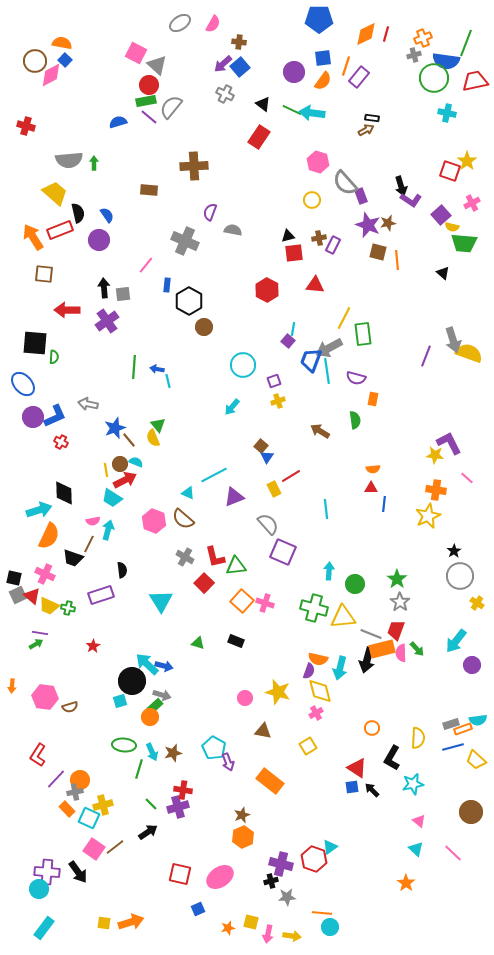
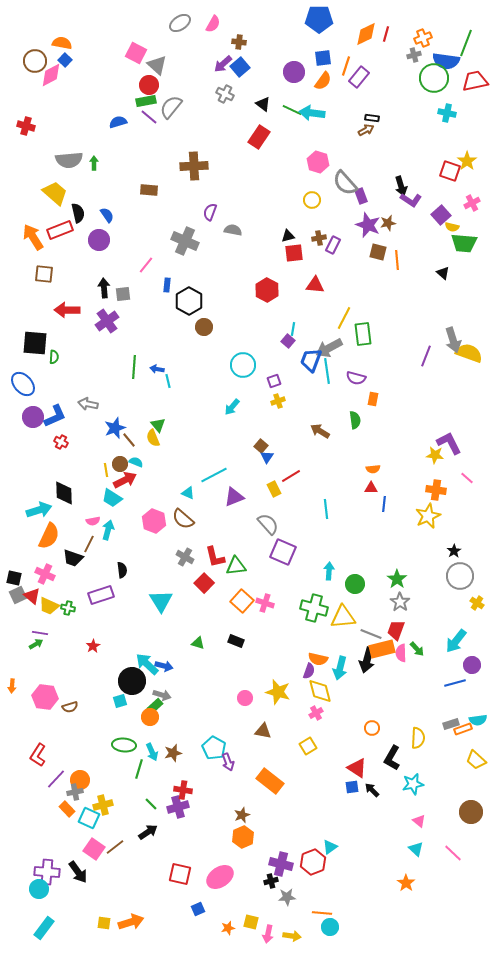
blue line at (453, 747): moved 2 px right, 64 px up
red hexagon at (314, 859): moved 1 px left, 3 px down; rotated 20 degrees clockwise
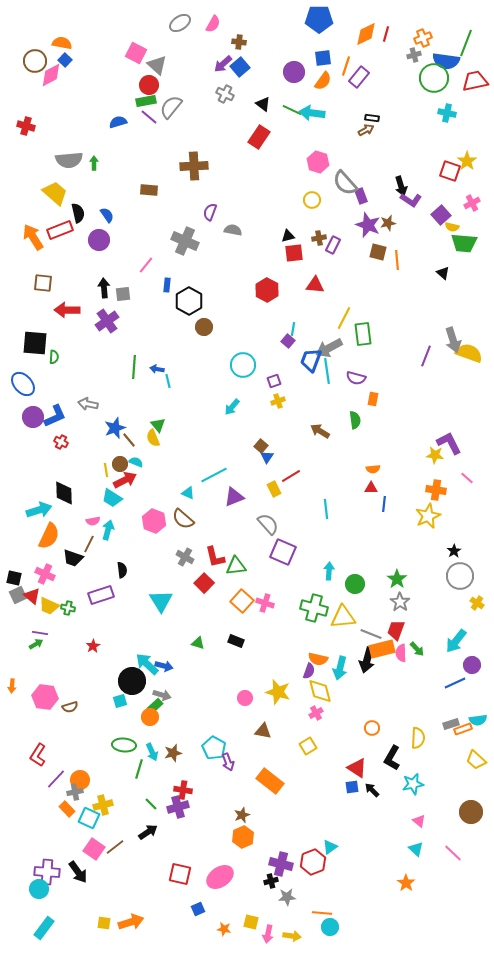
brown square at (44, 274): moved 1 px left, 9 px down
blue line at (455, 683): rotated 10 degrees counterclockwise
orange star at (228, 928): moved 4 px left, 1 px down; rotated 24 degrees clockwise
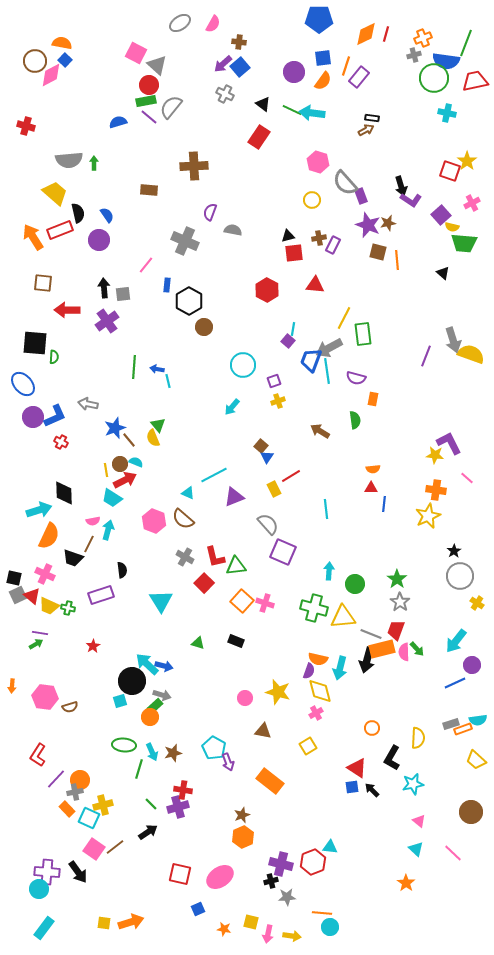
yellow semicircle at (469, 353): moved 2 px right, 1 px down
pink semicircle at (401, 653): moved 3 px right, 1 px up
cyan triangle at (330, 847): rotated 42 degrees clockwise
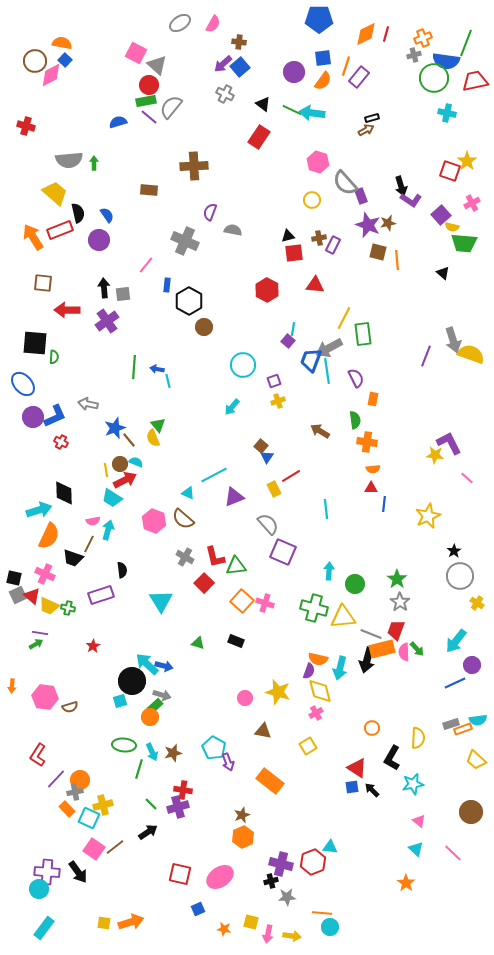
black rectangle at (372, 118): rotated 24 degrees counterclockwise
purple semicircle at (356, 378): rotated 132 degrees counterclockwise
orange cross at (436, 490): moved 69 px left, 48 px up
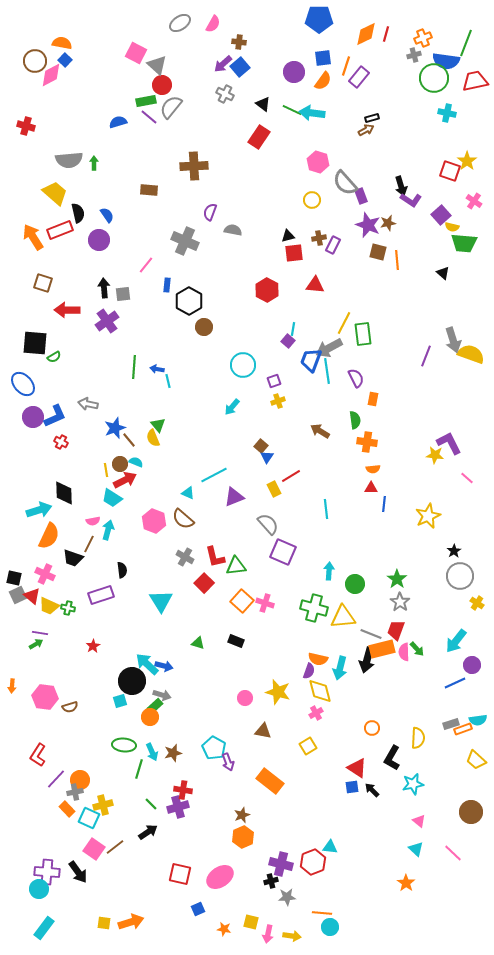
red circle at (149, 85): moved 13 px right
pink cross at (472, 203): moved 2 px right, 2 px up; rotated 28 degrees counterclockwise
brown square at (43, 283): rotated 12 degrees clockwise
yellow line at (344, 318): moved 5 px down
green semicircle at (54, 357): rotated 56 degrees clockwise
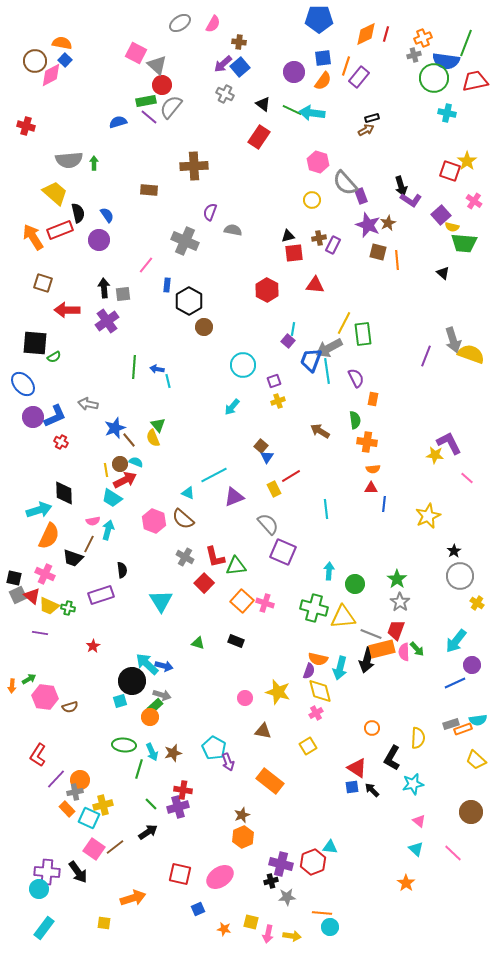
brown star at (388, 223): rotated 14 degrees counterclockwise
green arrow at (36, 644): moved 7 px left, 35 px down
orange arrow at (131, 922): moved 2 px right, 24 px up
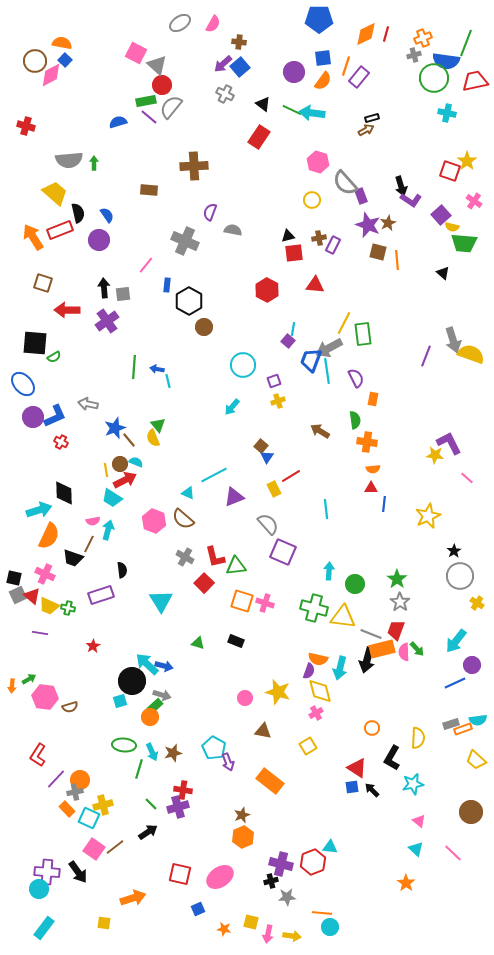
orange square at (242, 601): rotated 25 degrees counterclockwise
yellow triangle at (343, 617): rotated 12 degrees clockwise
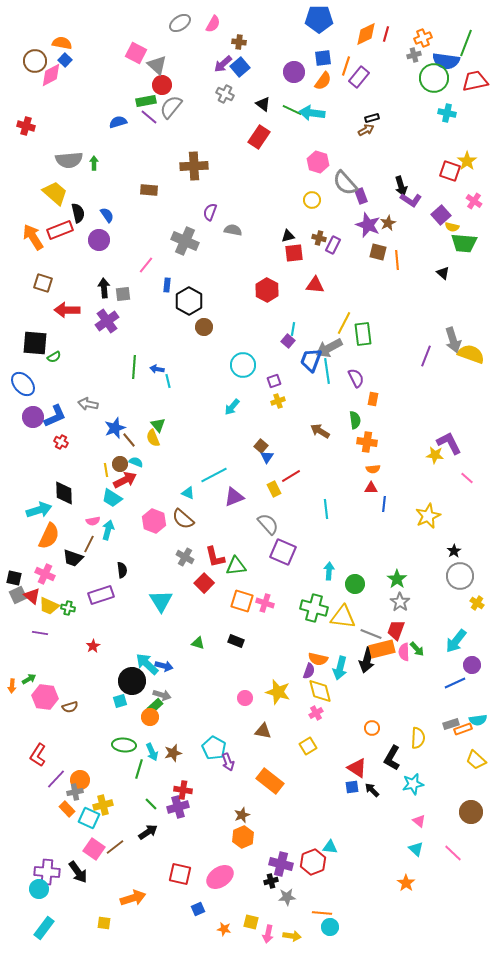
brown cross at (319, 238): rotated 24 degrees clockwise
